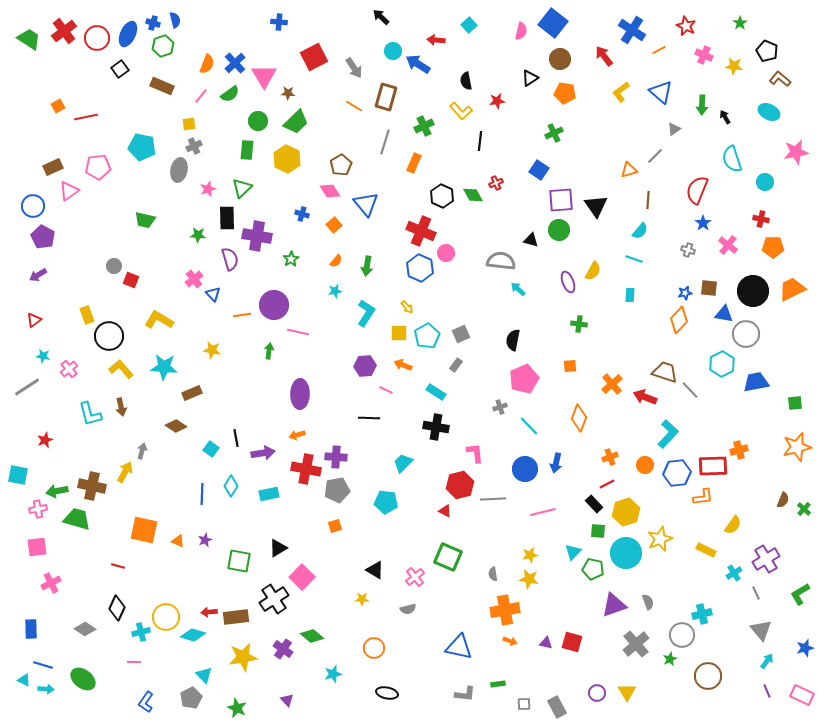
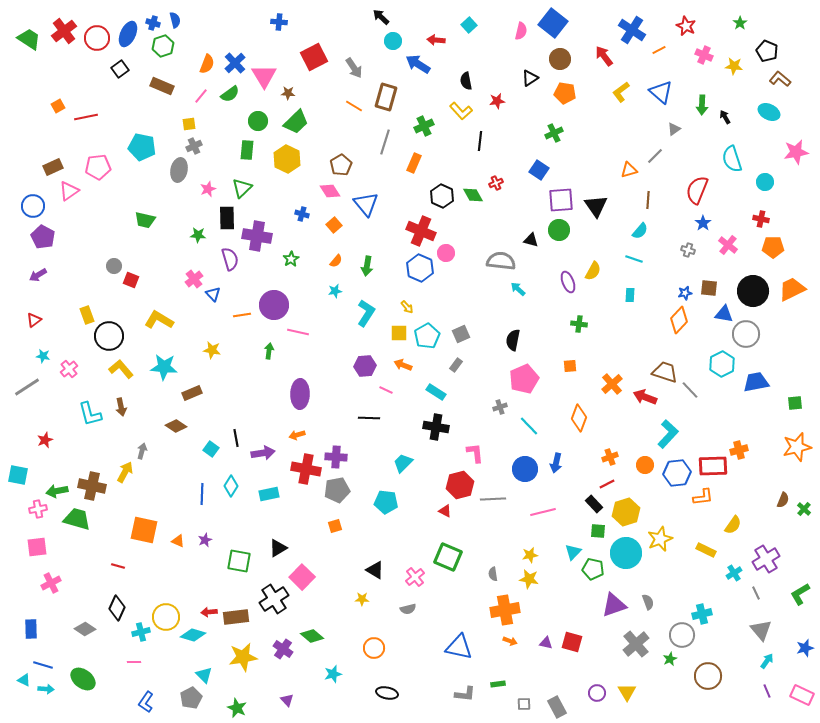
cyan circle at (393, 51): moved 10 px up
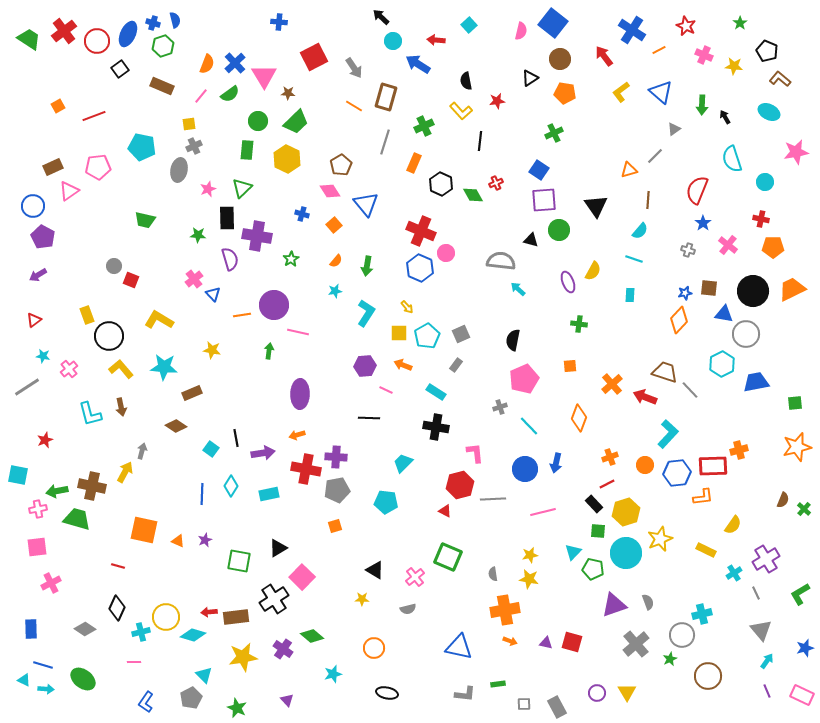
red circle at (97, 38): moved 3 px down
red line at (86, 117): moved 8 px right, 1 px up; rotated 10 degrees counterclockwise
black hexagon at (442, 196): moved 1 px left, 12 px up
purple square at (561, 200): moved 17 px left
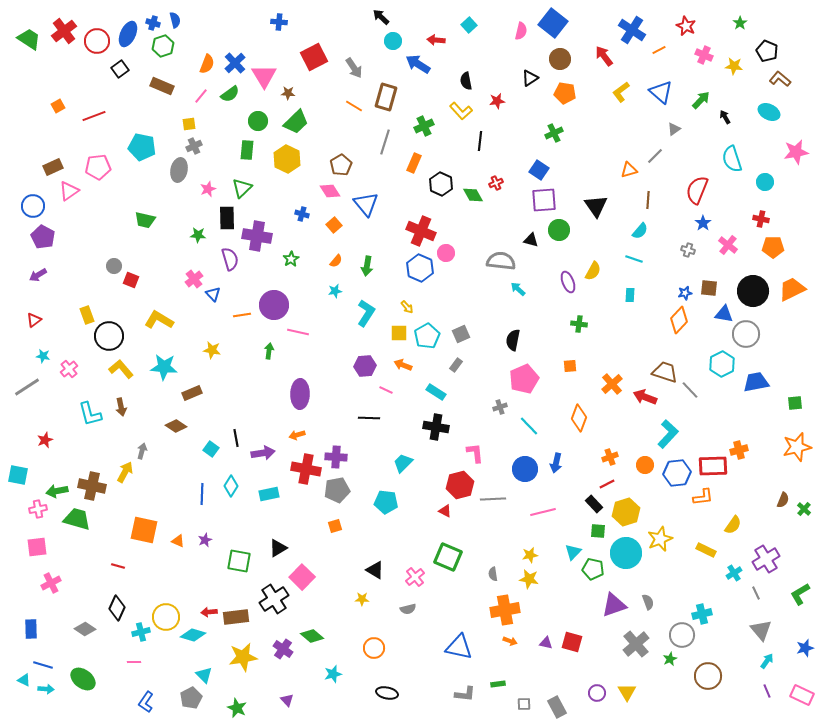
green arrow at (702, 105): moved 1 px left, 5 px up; rotated 138 degrees counterclockwise
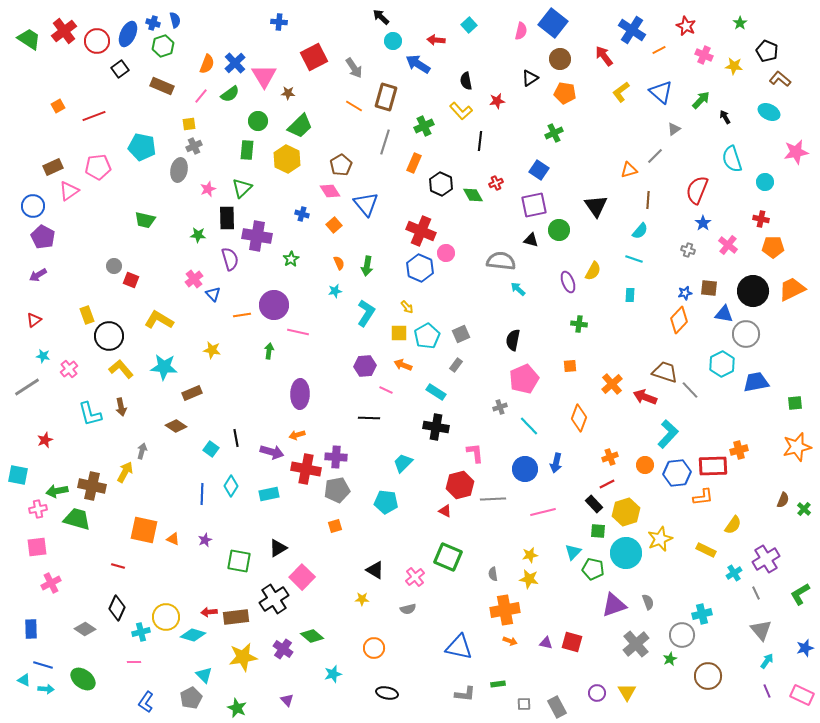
green trapezoid at (296, 122): moved 4 px right, 4 px down
purple square at (544, 200): moved 10 px left, 5 px down; rotated 8 degrees counterclockwise
orange semicircle at (336, 261): moved 3 px right, 2 px down; rotated 64 degrees counterclockwise
purple arrow at (263, 453): moved 9 px right, 1 px up; rotated 25 degrees clockwise
orange triangle at (178, 541): moved 5 px left, 2 px up
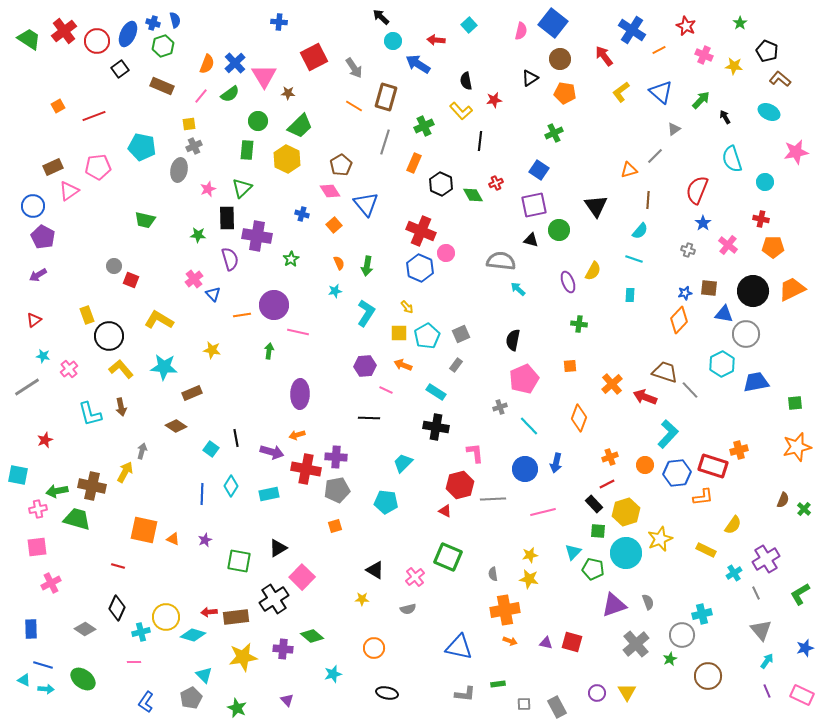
red star at (497, 101): moved 3 px left, 1 px up
red rectangle at (713, 466): rotated 20 degrees clockwise
purple cross at (283, 649): rotated 30 degrees counterclockwise
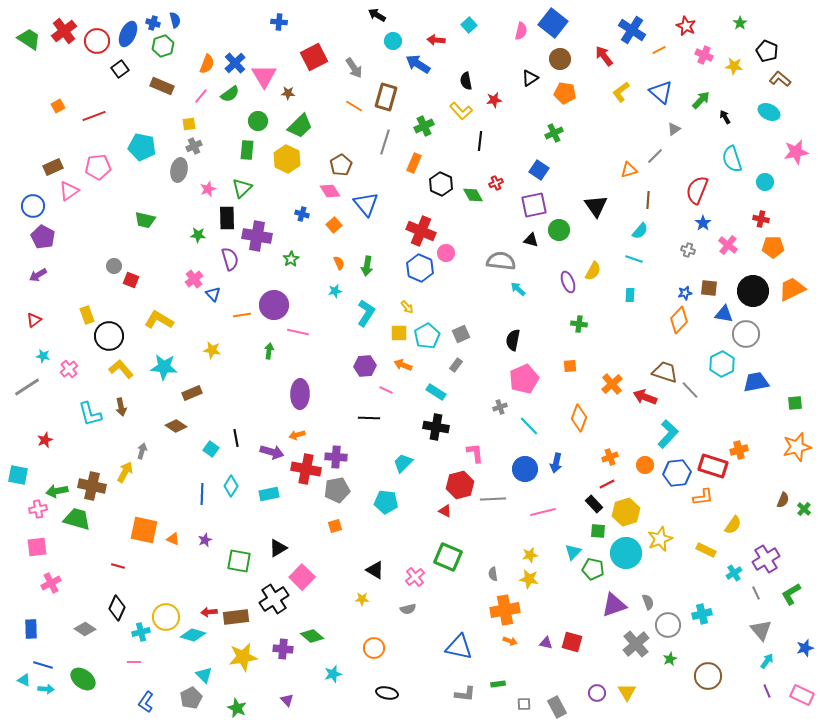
black arrow at (381, 17): moved 4 px left, 2 px up; rotated 12 degrees counterclockwise
green L-shape at (800, 594): moved 9 px left
gray circle at (682, 635): moved 14 px left, 10 px up
